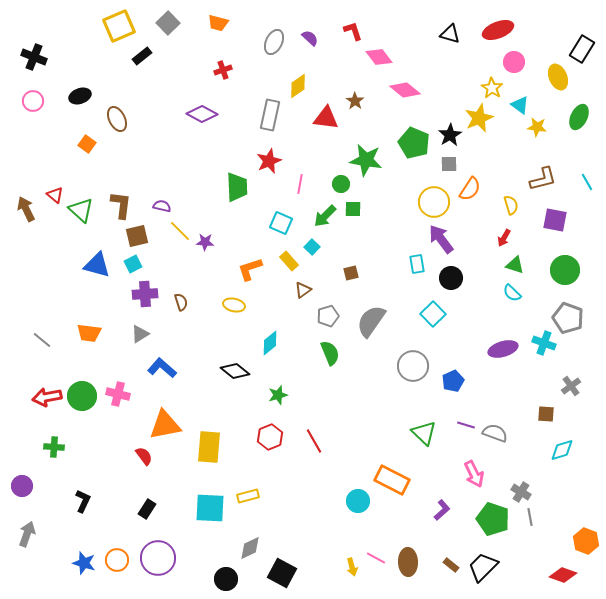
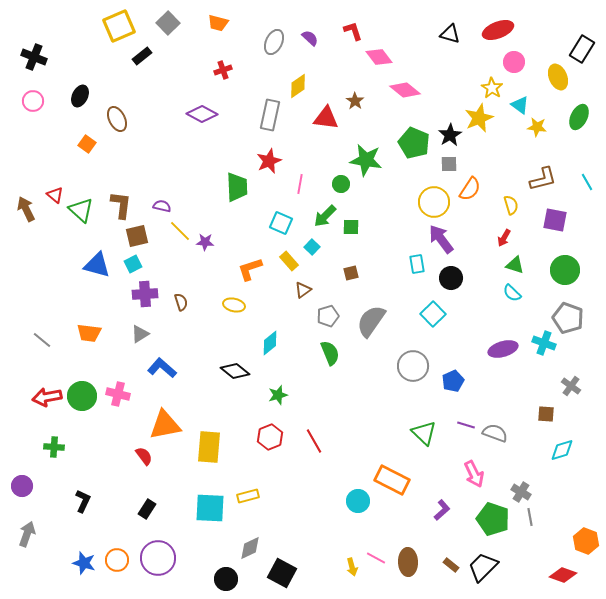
black ellipse at (80, 96): rotated 45 degrees counterclockwise
green square at (353, 209): moved 2 px left, 18 px down
gray cross at (571, 386): rotated 18 degrees counterclockwise
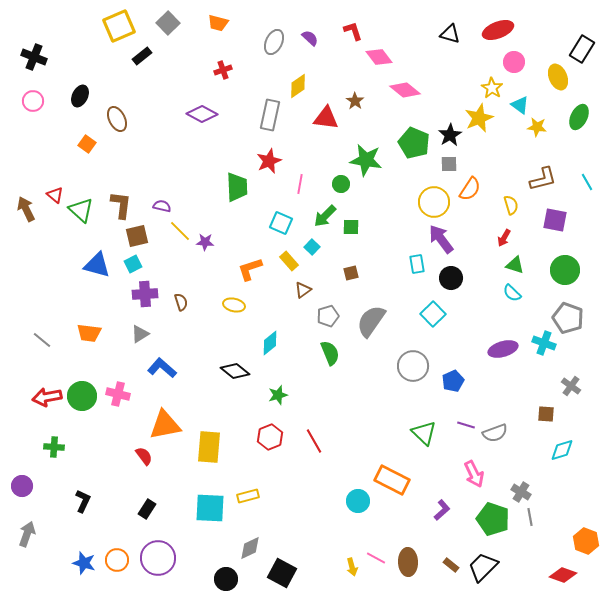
gray semicircle at (495, 433): rotated 140 degrees clockwise
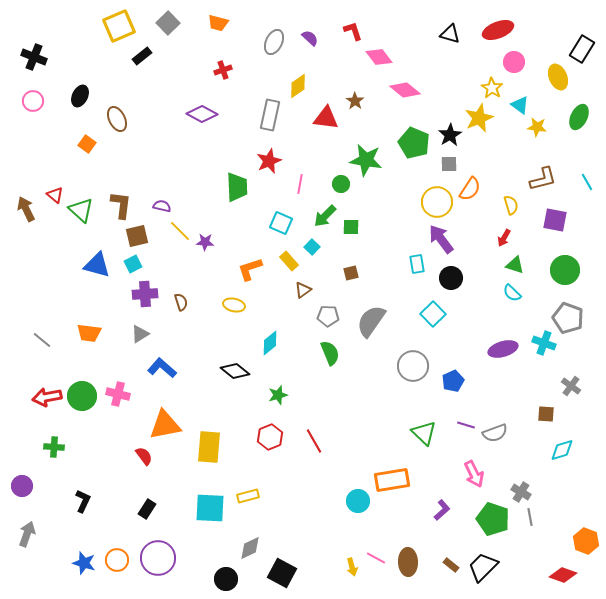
yellow circle at (434, 202): moved 3 px right
gray pentagon at (328, 316): rotated 20 degrees clockwise
orange rectangle at (392, 480): rotated 36 degrees counterclockwise
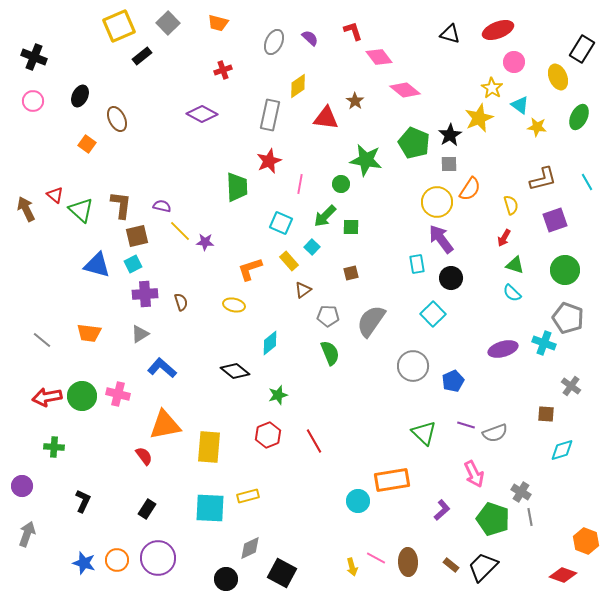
purple square at (555, 220): rotated 30 degrees counterclockwise
red hexagon at (270, 437): moved 2 px left, 2 px up
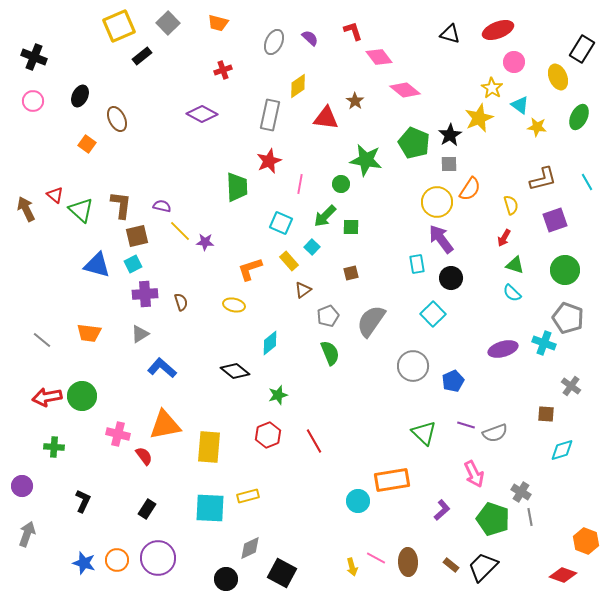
gray pentagon at (328, 316): rotated 25 degrees counterclockwise
pink cross at (118, 394): moved 40 px down
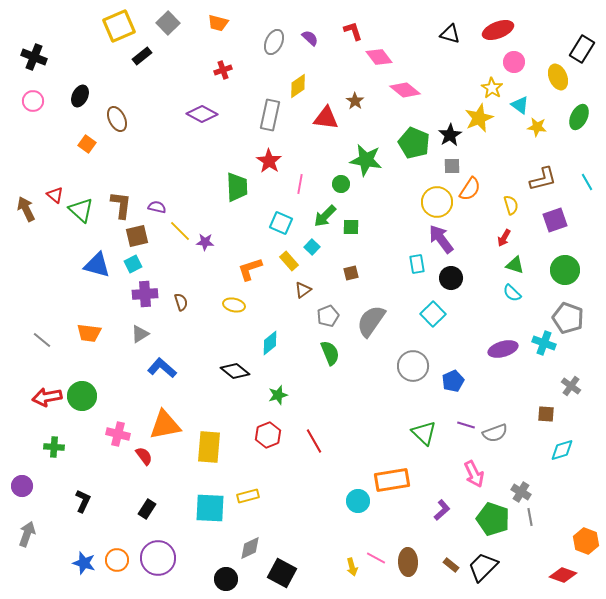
red star at (269, 161): rotated 15 degrees counterclockwise
gray square at (449, 164): moved 3 px right, 2 px down
purple semicircle at (162, 206): moved 5 px left, 1 px down
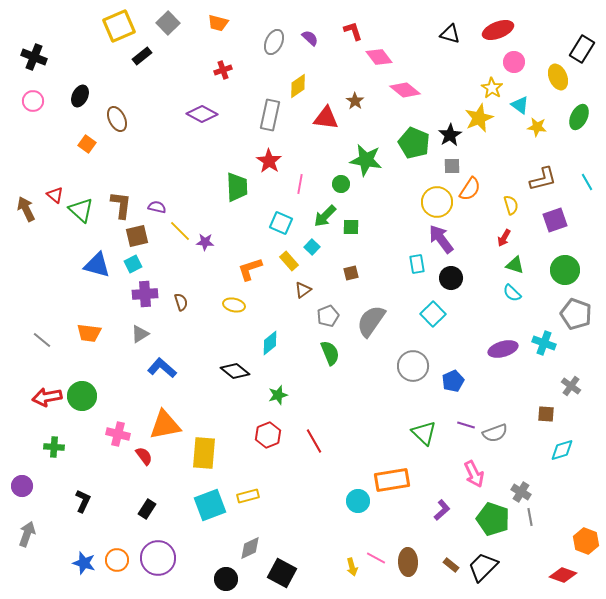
gray pentagon at (568, 318): moved 8 px right, 4 px up
yellow rectangle at (209, 447): moved 5 px left, 6 px down
cyan square at (210, 508): moved 3 px up; rotated 24 degrees counterclockwise
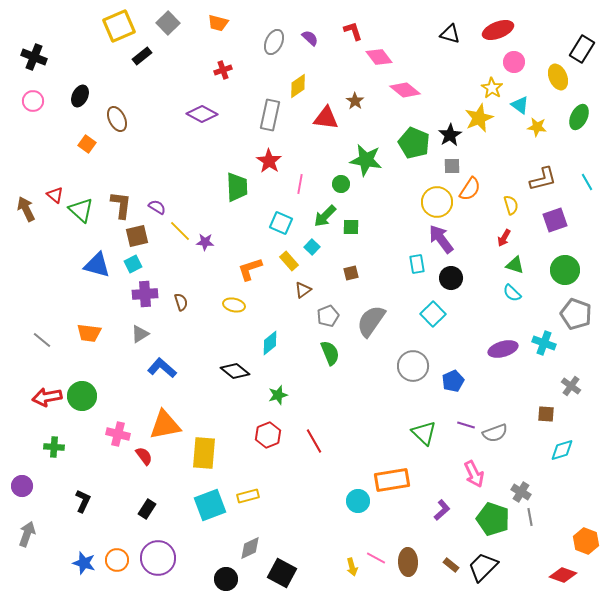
purple semicircle at (157, 207): rotated 18 degrees clockwise
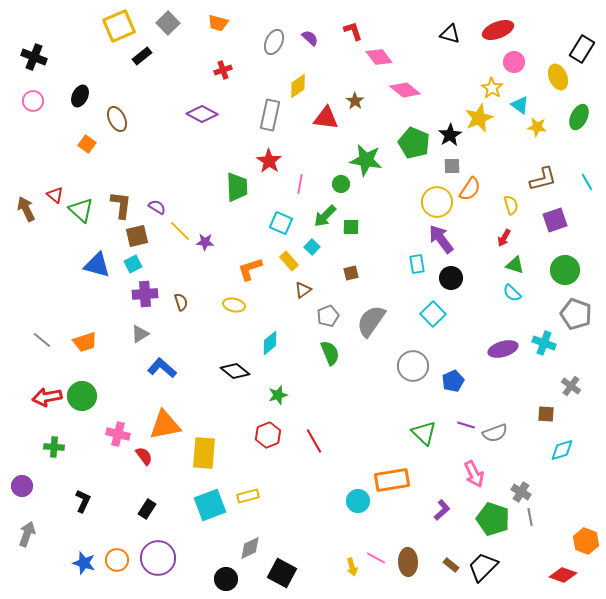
orange trapezoid at (89, 333): moved 4 px left, 9 px down; rotated 25 degrees counterclockwise
